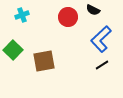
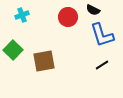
blue L-shape: moved 1 px right, 4 px up; rotated 64 degrees counterclockwise
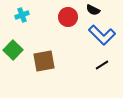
blue L-shape: rotated 28 degrees counterclockwise
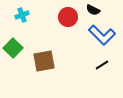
green square: moved 2 px up
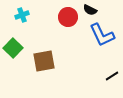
black semicircle: moved 3 px left
blue L-shape: rotated 20 degrees clockwise
black line: moved 10 px right, 11 px down
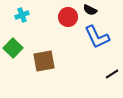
blue L-shape: moved 5 px left, 2 px down
black line: moved 2 px up
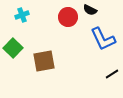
blue L-shape: moved 6 px right, 2 px down
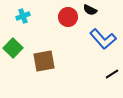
cyan cross: moved 1 px right, 1 px down
blue L-shape: rotated 16 degrees counterclockwise
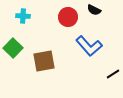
black semicircle: moved 4 px right
cyan cross: rotated 24 degrees clockwise
blue L-shape: moved 14 px left, 7 px down
black line: moved 1 px right
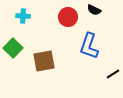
blue L-shape: rotated 60 degrees clockwise
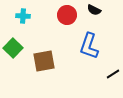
red circle: moved 1 px left, 2 px up
